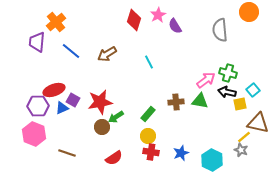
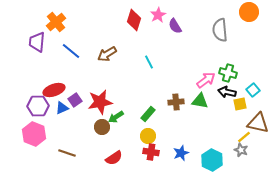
purple square: moved 2 px right; rotated 24 degrees clockwise
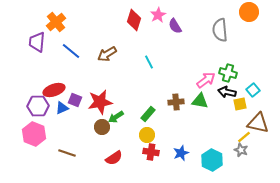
purple square: rotated 32 degrees counterclockwise
yellow circle: moved 1 px left, 1 px up
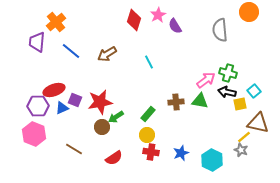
cyan square: moved 1 px right, 1 px down
brown line: moved 7 px right, 4 px up; rotated 12 degrees clockwise
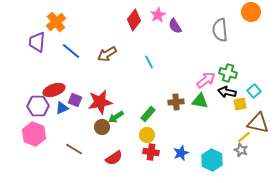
orange circle: moved 2 px right
red diamond: rotated 20 degrees clockwise
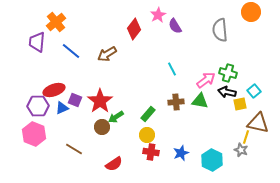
red diamond: moved 9 px down
cyan line: moved 23 px right, 7 px down
red star: moved 1 px up; rotated 25 degrees counterclockwise
yellow line: moved 2 px right; rotated 32 degrees counterclockwise
red semicircle: moved 6 px down
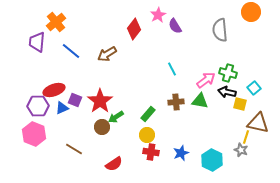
cyan square: moved 3 px up
yellow square: rotated 24 degrees clockwise
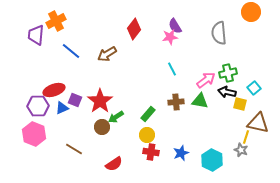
pink star: moved 12 px right, 22 px down; rotated 21 degrees clockwise
orange cross: moved 1 px up; rotated 12 degrees clockwise
gray semicircle: moved 1 px left, 3 px down
purple trapezoid: moved 1 px left, 7 px up
green cross: rotated 30 degrees counterclockwise
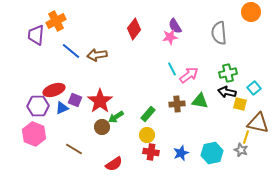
brown arrow: moved 10 px left, 1 px down; rotated 24 degrees clockwise
pink arrow: moved 17 px left, 5 px up
brown cross: moved 1 px right, 2 px down
cyan hexagon: moved 7 px up; rotated 20 degrees clockwise
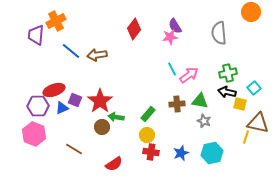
green arrow: rotated 42 degrees clockwise
gray star: moved 37 px left, 29 px up
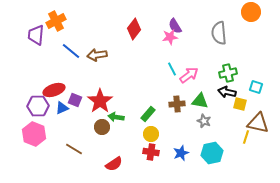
cyan square: moved 2 px right, 1 px up; rotated 32 degrees counterclockwise
yellow circle: moved 4 px right, 1 px up
